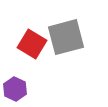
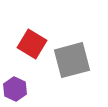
gray square: moved 6 px right, 23 px down
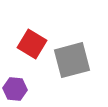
purple hexagon: rotated 20 degrees counterclockwise
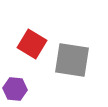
gray square: rotated 24 degrees clockwise
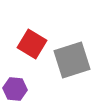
gray square: rotated 27 degrees counterclockwise
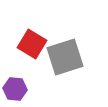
gray square: moved 7 px left, 3 px up
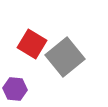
gray square: rotated 21 degrees counterclockwise
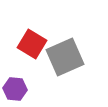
gray square: rotated 15 degrees clockwise
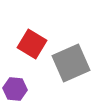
gray square: moved 6 px right, 6 px down
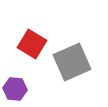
gray square: moved 1 px right, 1 px up
